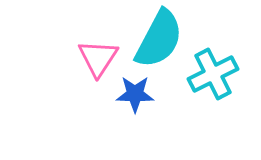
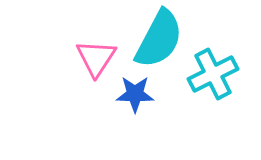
pink triangle: moved 2 px left
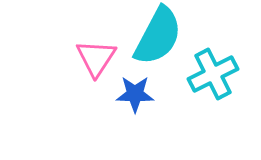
cyan semicircle: moved 1 px left, 3 px up
